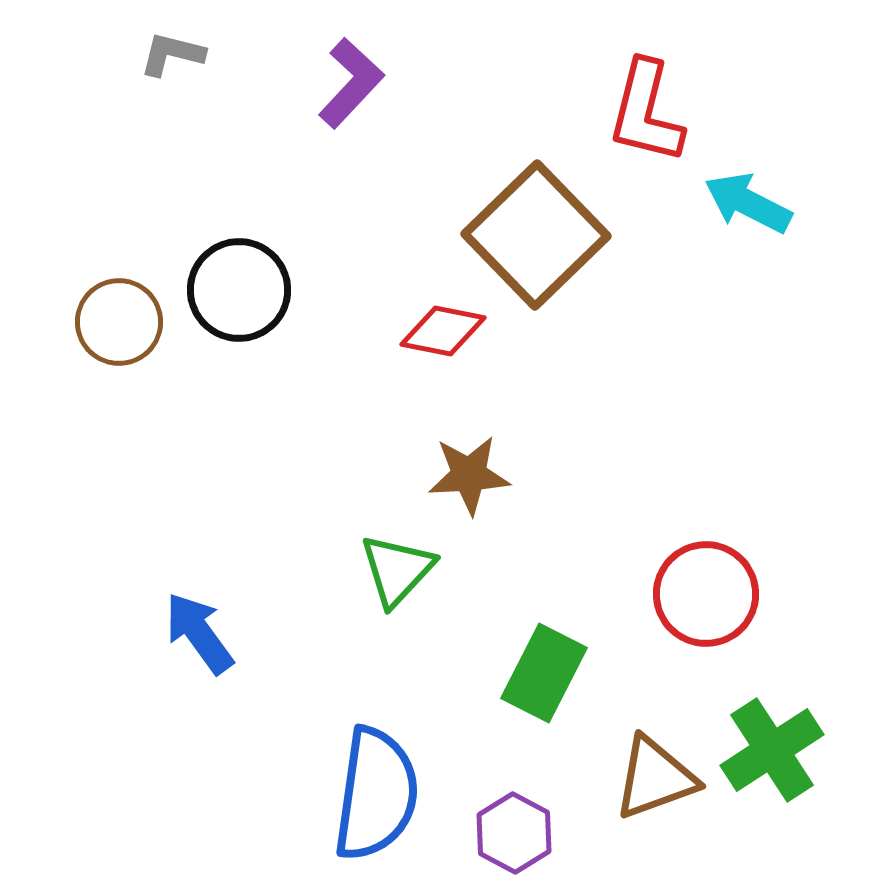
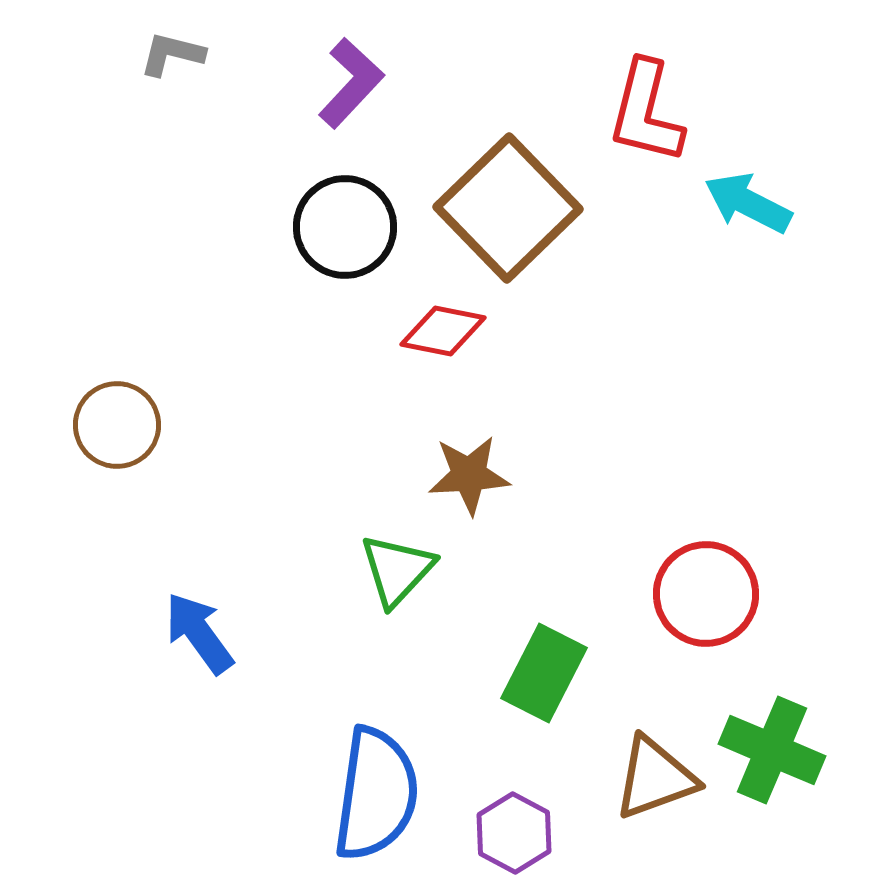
brown square: moved 28 px left, 27 px up
black circle: moved 106 px right, 63 px up
brown circle: moved 2 px left, 103 px down
green cross: rotated 34 degrees counterclockwise
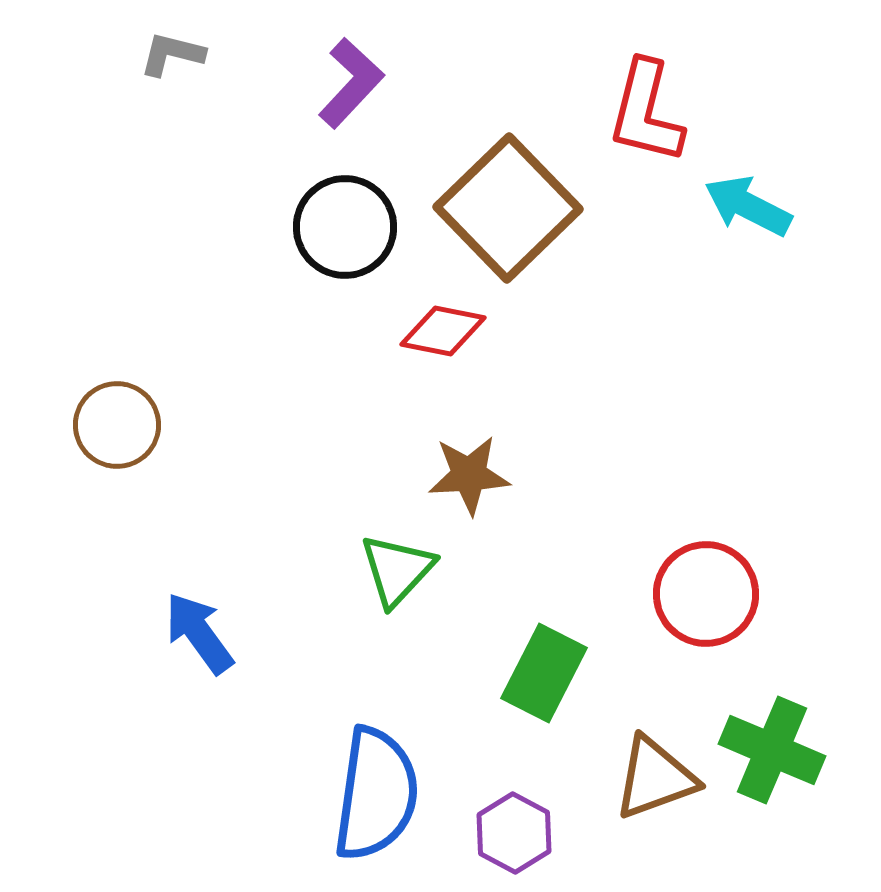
cyan arrow: moved 3 px down
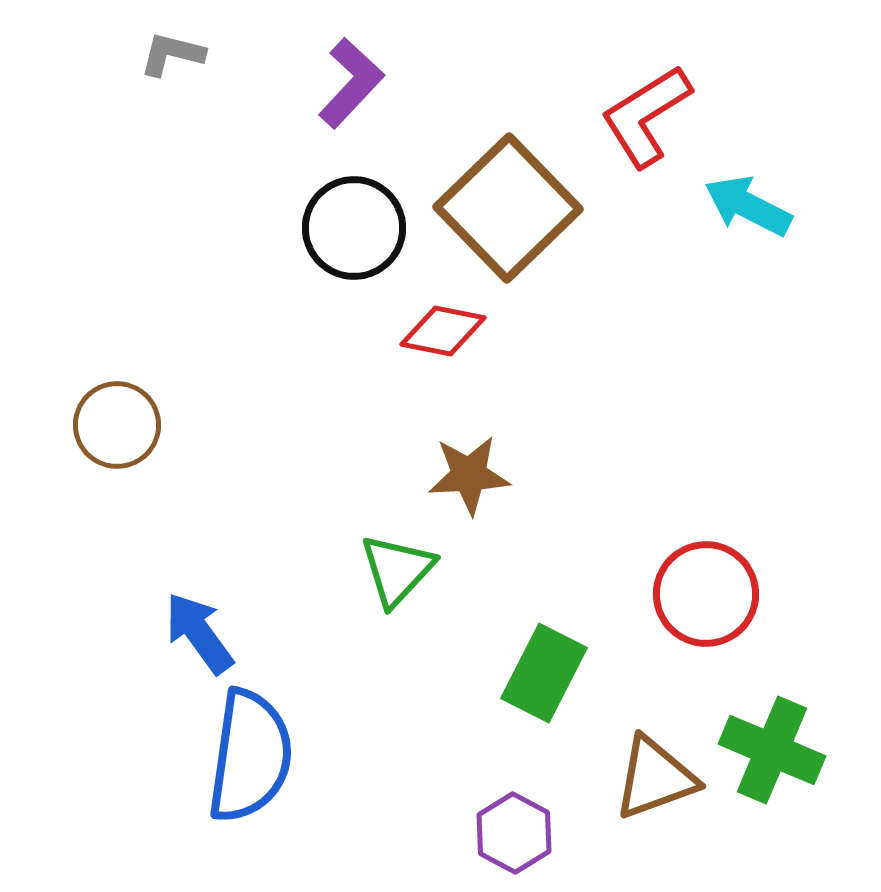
red L-shape: moved 4 px down; rotated 44 degrees clockwise
black circle: moved 9 px right, 1 px down
blue semicircle: moved 126 px left, 38 px up
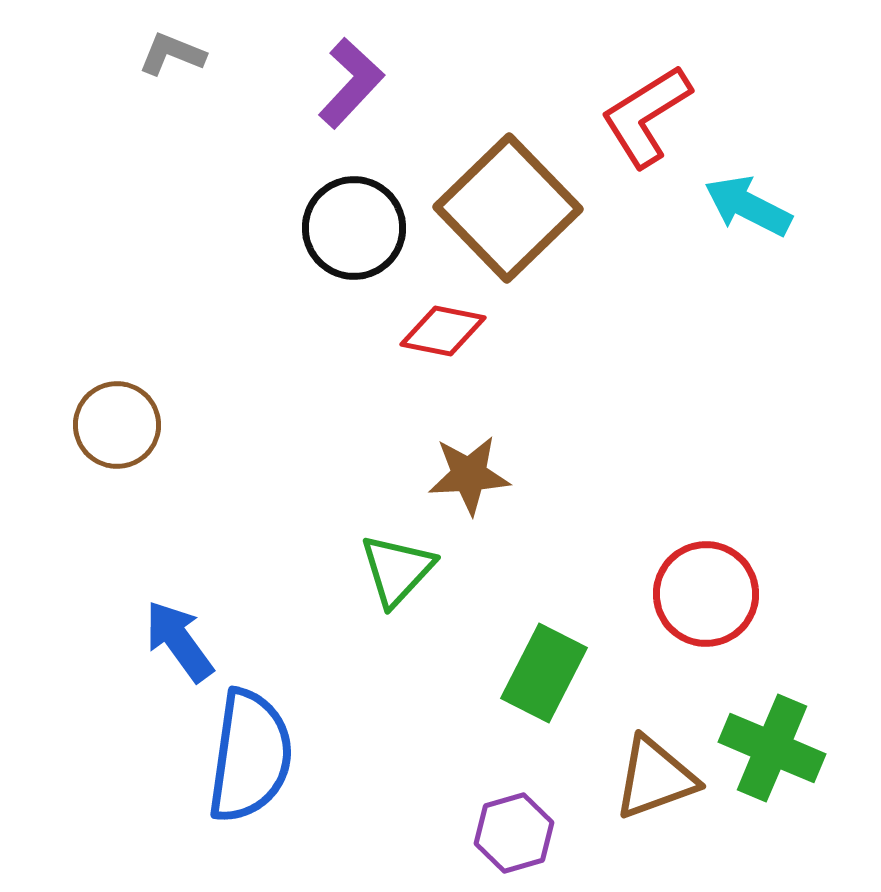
gray L-shape: rotated 8 degrees clockwise
blue arrow: moved 20 px left, 8 px down
green cross: moved 2 px up
purple hexagon: rotated 16 degrees clockwise
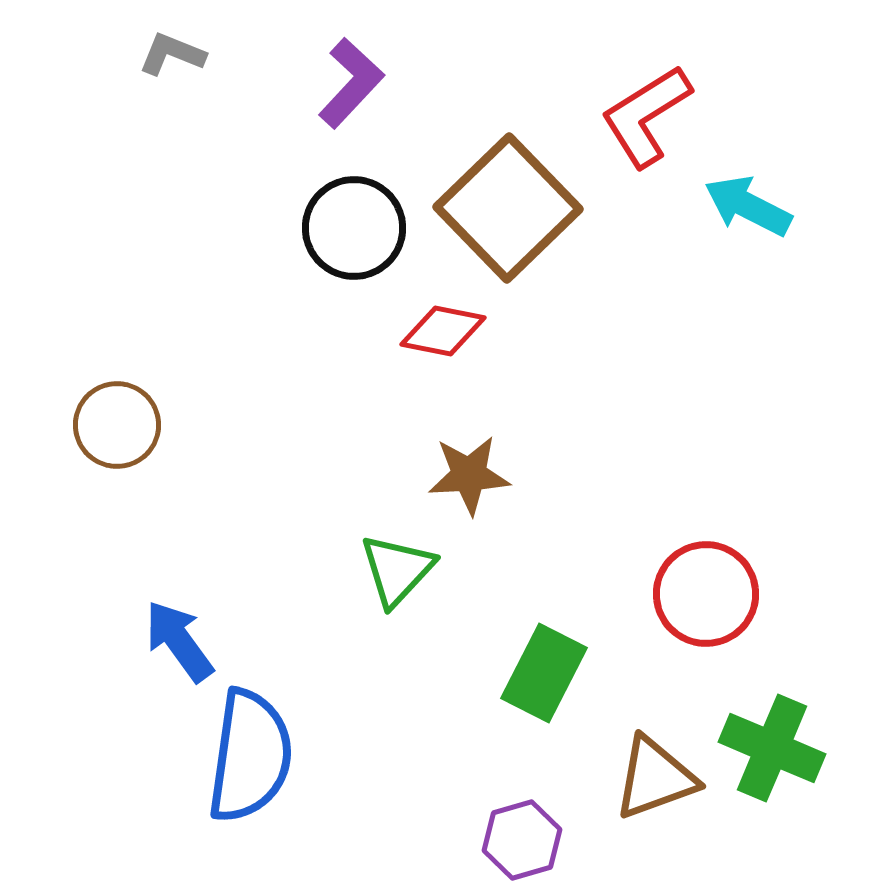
purple hexagon: moved 8 px right, 7 px down
